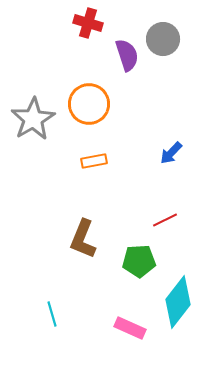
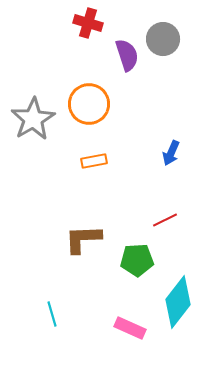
blue arrow: rotated 20 degrees counterclockwise
brown L-shape: rotated 66 degrees clockwise
green pentagon: moved 2 px left, 1 px up
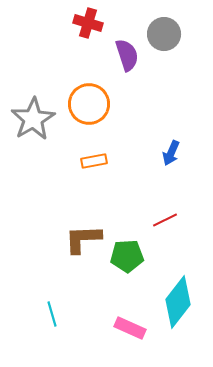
gray circle: moved 1 px right, 5 px up
green pentagon: moved 10 px left, 4 px up
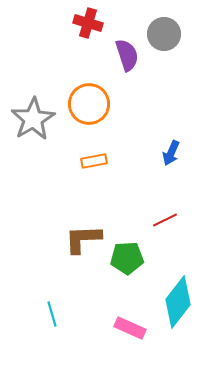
green pentagon: moved 2 px down
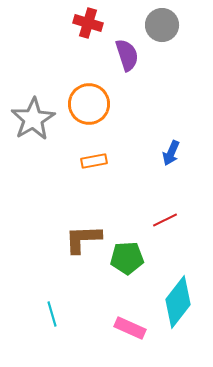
gray circle: moved 2 px left, 9 px up
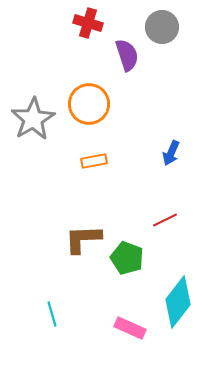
gray circle: moved 2 px down
green pentagon: rotated 24 degrees clockwise
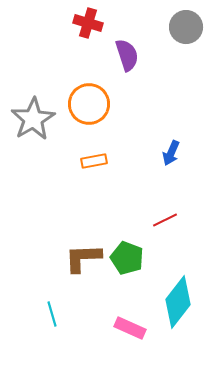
gray circle: moved 24 px right
brown L-shape: moved 19 px down
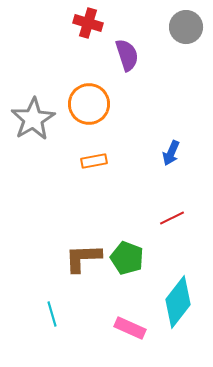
red line: moved 7 px right, 2 px up
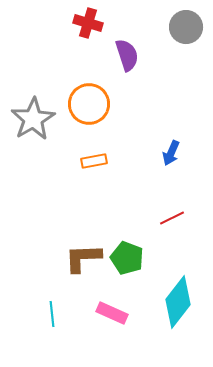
cyan line: rotated 10 degrees clockwise
pink rectangle: moved 18 px left, 15 px up
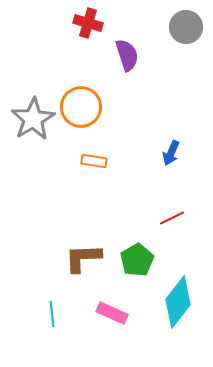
orange circle: moved 8 px left, 3 px down
orange rectangle: rotated 20 degrees clockwise
green pentagon: moved 10 px right, 2 px down; rotated 20 degrees clockwise
